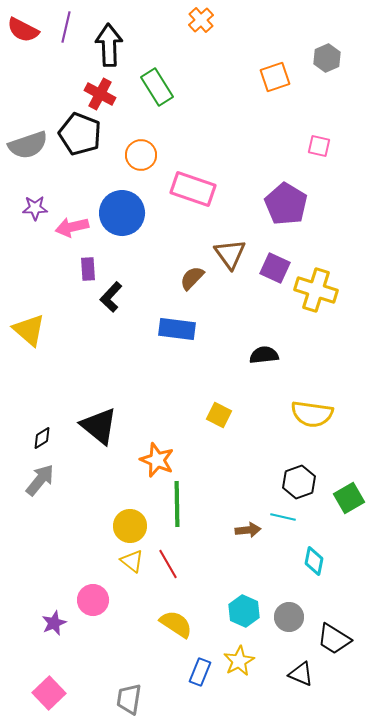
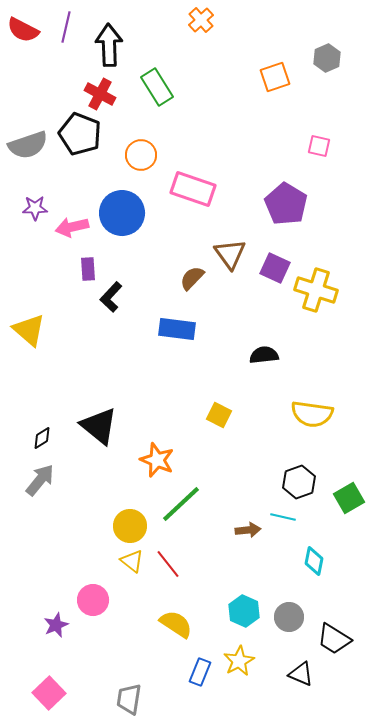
green line at (177, 504): moved 4 px right; rotated 48 degrees clockwise
red line at (168, 564): rotated 8 degrees counterclockwise
purple star at (54, 623): moved 2 px right, 2 px down
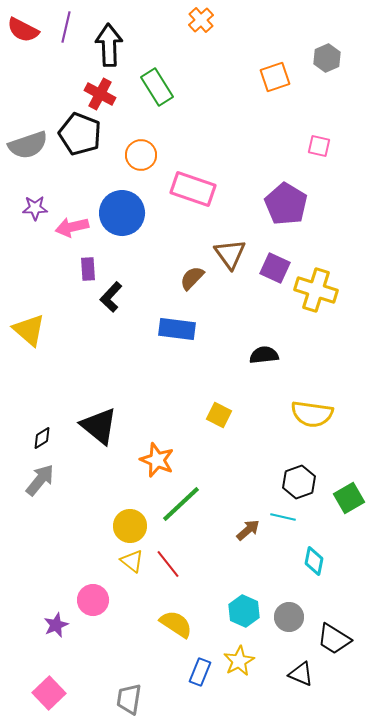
brown arrow at (248, 530): rotated 35 degrees counterclockwise
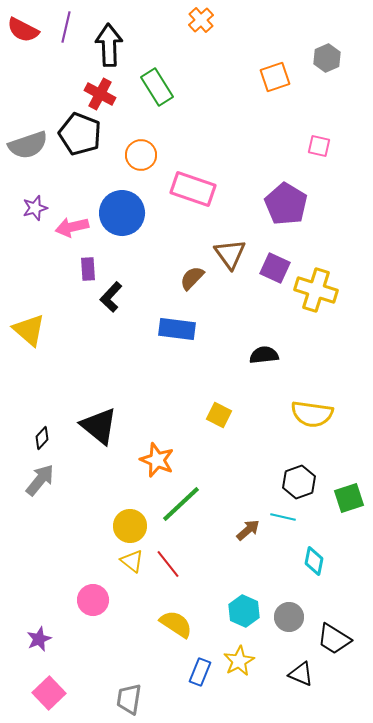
purple star at (35, 208): rotated 15 degrees counterclockwise
black diamond at (42, 438): rotated 15 degrees counterclockwise
green square at (349, 498): rotated 12 degrees clockwise
purple star at (56, 625): moved 17 px left, 14 px down
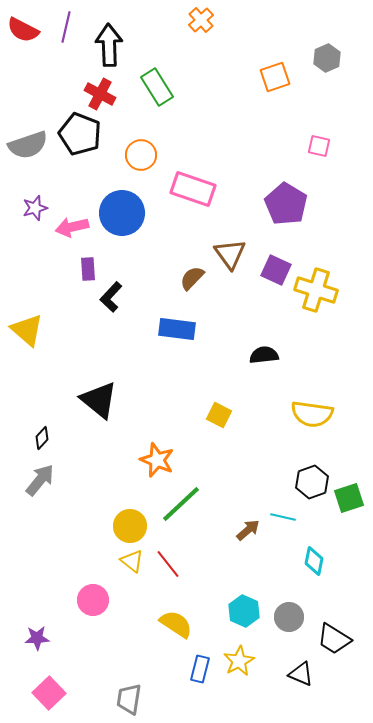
purple square at (275, 268): moved 1 px right, 2 px down
yellow triangle at (29, 330): moved 2 px left
black triangle at (99, 426): moved 26 px up
black hexagon at (299, 482): moved 13 px right
purple star at (39, 639): moved 2 px left, 1 px up; rotated 20 degrees clockwise
blue rectangle at (200, 672): moved 3 px up; rotated 8 degrees counterclockwise
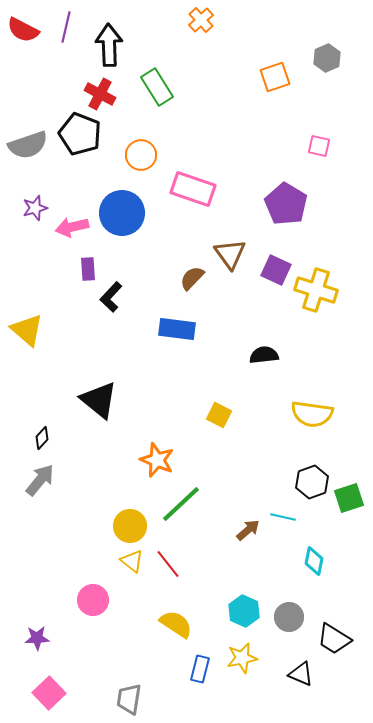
yellow star at (239, 661): moved 3 px right, 3 px up; rotated 16 degrees clockwise
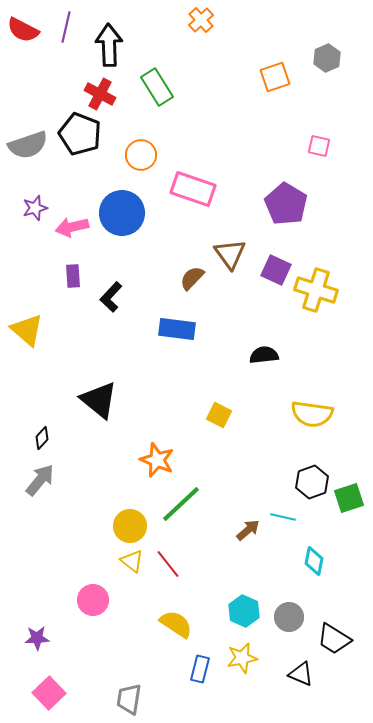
purple rectangle at (88, 269): moved 15 px left, 7 px down
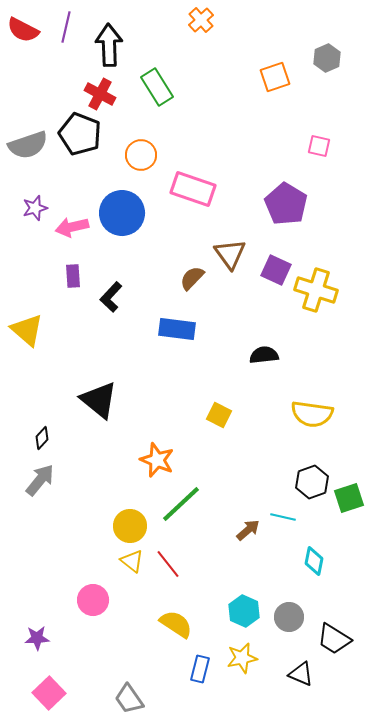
gray trapezoid at (129, 699): rotated 44 degrees counterclockwise
